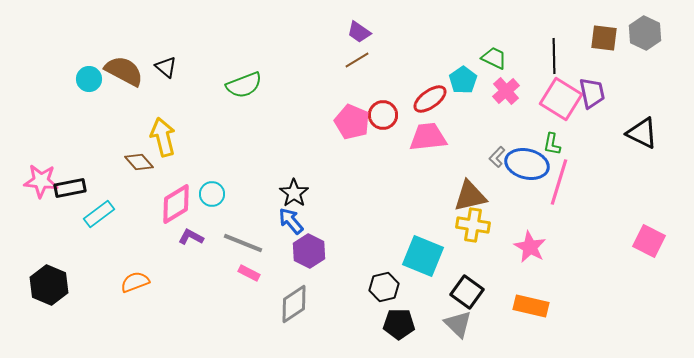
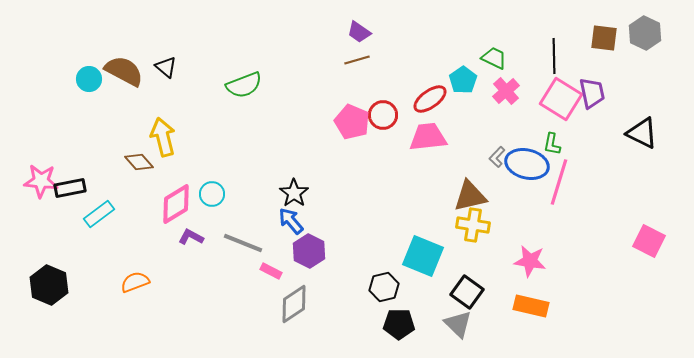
brown line at (357, 60): rotated 15 degrees clockwise
pink star at (530, 247): moved 14 px down; rotated 20 degrees counterclockwise
pink rectangle at (249, 273): moved 22 px right, 2 px up
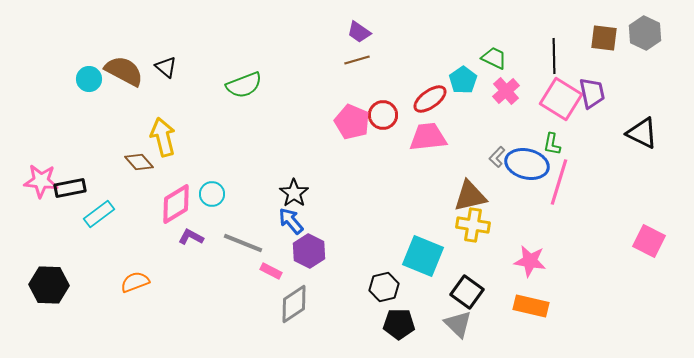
black hexagon at (49, 285): rotated 21 degrees counterclockwise
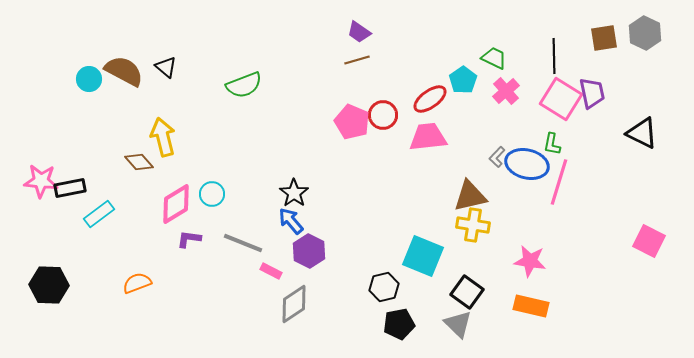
brown square at (604, 38): rotated 16 degrees counterclockwise
purple L-shape at (191, 237): moved 2 px left, 2 px down; rotated 20 degrees counterclockwise
orange semicircle at (135, 282): moved 2 px right, 1 px down
black pentagon at (399, 324): rotated 12 degrees counterclockwise
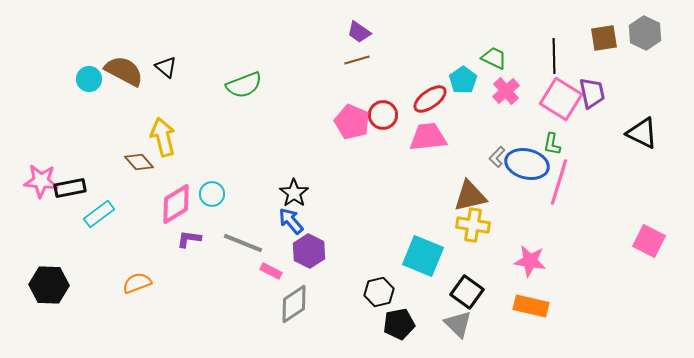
black hexagon at (384, 287): moved 5 px left, 5 px down
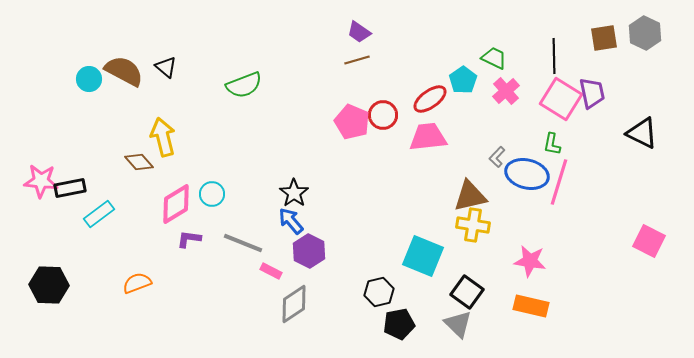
blue ellipse at (527, 164): moved 10 px down
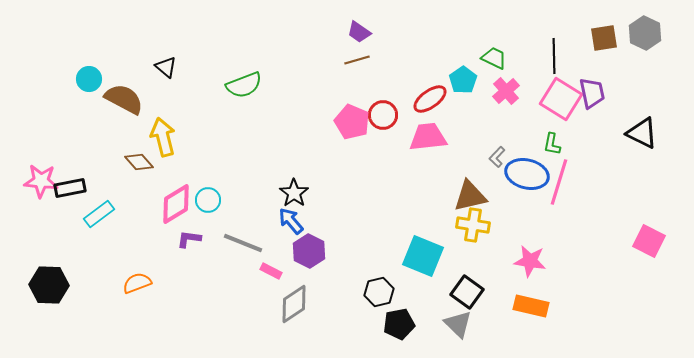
brown semicircle at (124, 71): moved 28 px down
cyan circle at (212, 194): moved 4 px left, 6 px down
